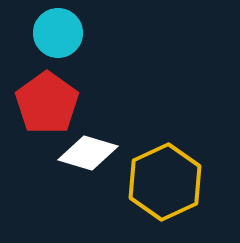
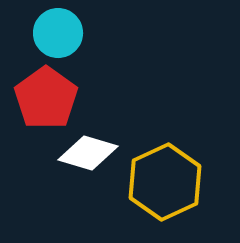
red pentagon: moved 1 px left, 5 px up
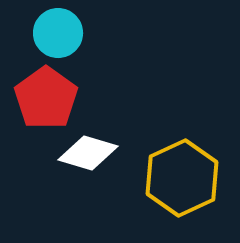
yellow hexagon: moved 17 px right, 4 px up
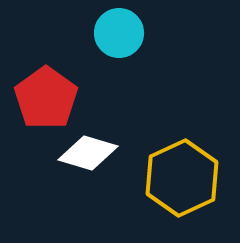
cyan circle: moved 61 px right
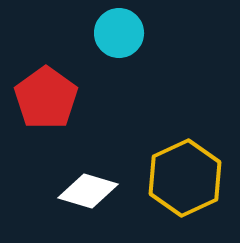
white diamond: moved 38 px down
yellow hexagon: moved 3 px right
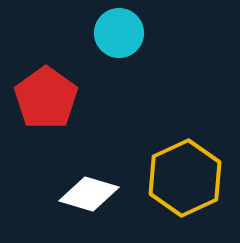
white diamond: moved 1 px right, 3 px down
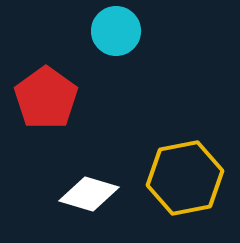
cyan circle: moved 3 px left, 2 px up
yellow hexagon: rotated 14 degrees clockwise
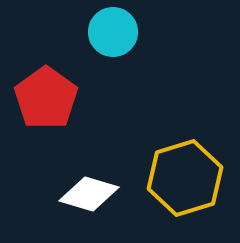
cyan circle: moved 3 px left, 1 px down
yellow hexagon: rotated 6 degrees counterclockwise
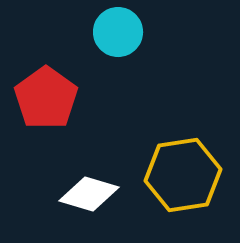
cyan circle: moved 5 px right
yellow hexagon: moved 2 px left, 3 px up; rotated 8 degrees clockwise
